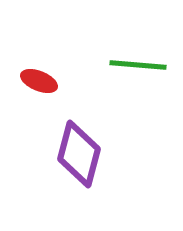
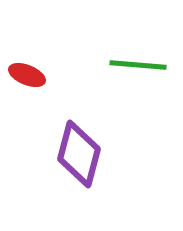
red ellipse: moved 12 px left, 6 px up
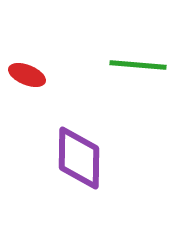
purple diamond: moved 4 px down; rotated 14 degrees counterclockwise
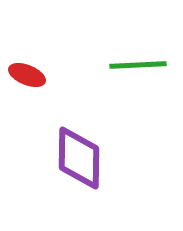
green line: rotated 8 degrees counterclockwise
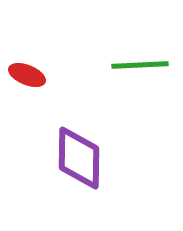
green line: moved 2 px right
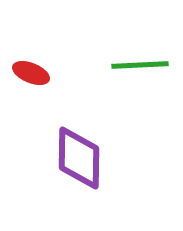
red ellipse: moved 4 px right, 2 px up
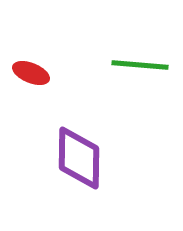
green line: rotated 8 degrees clockwise
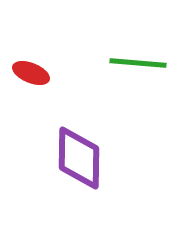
green line: moved 2 px left, 2 px up
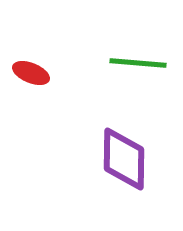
purple diamond: moved 45 px right, 1 px down
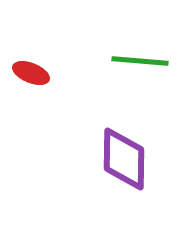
green line: moved 2 px right, 2 px up
